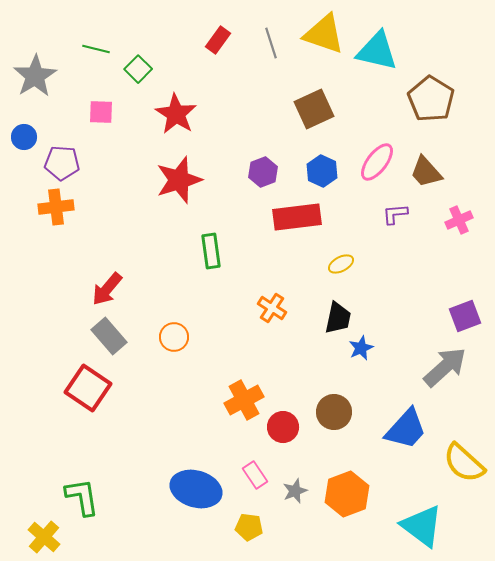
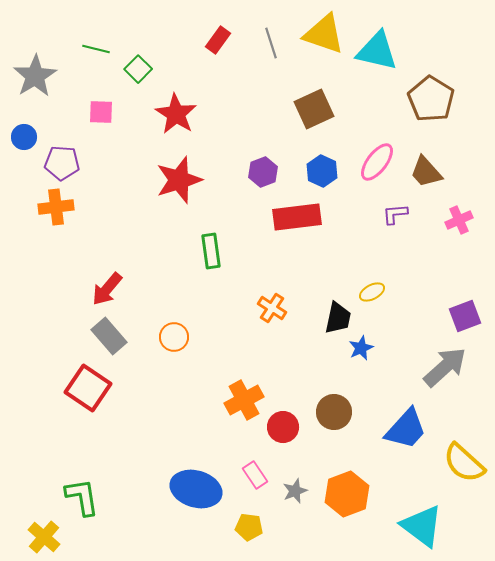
yellow ellipse at (341, 264): moved 31 px right, 28 px down
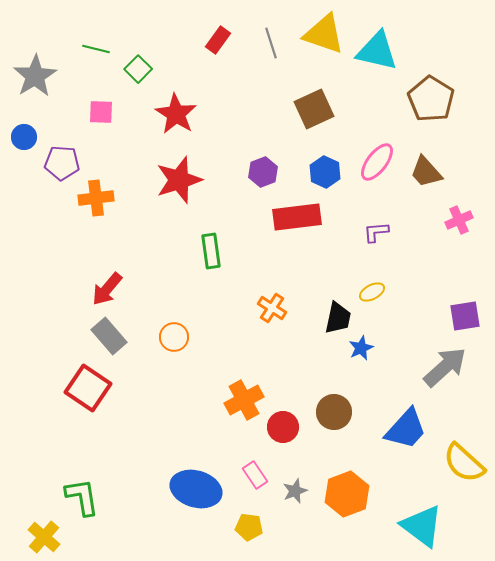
blue hexagon at (322, 171): moved 3 px right, 1 px down
orange cross at (56, 207): moved 40 px right, 9 px up
purple L-shape at (395, 214): moved 19 px left, 18 px down
purple square at (465, 316): rotated 12 degrees clockwise
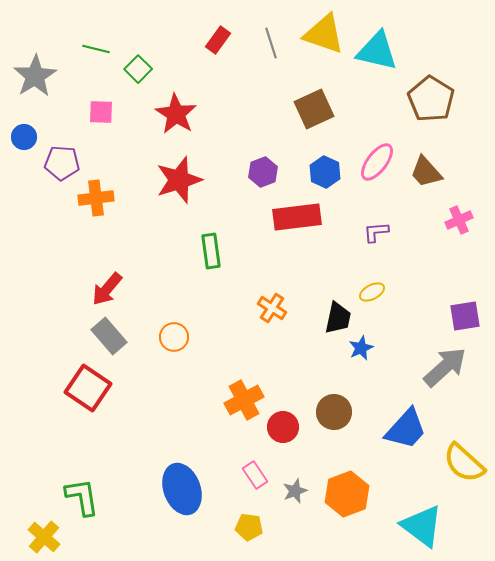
blue ellipse at (196, 489): moved 14 px left; rotated 54 degrees clockwise
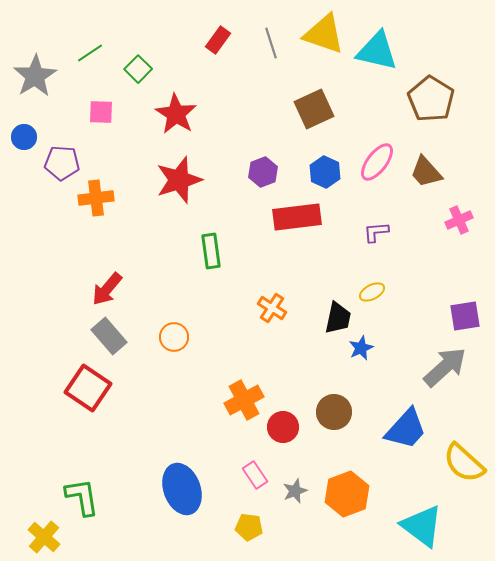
green line at (96, 49): moved 6 px left, 4 px down; rotated 48 degrees counterclockwise
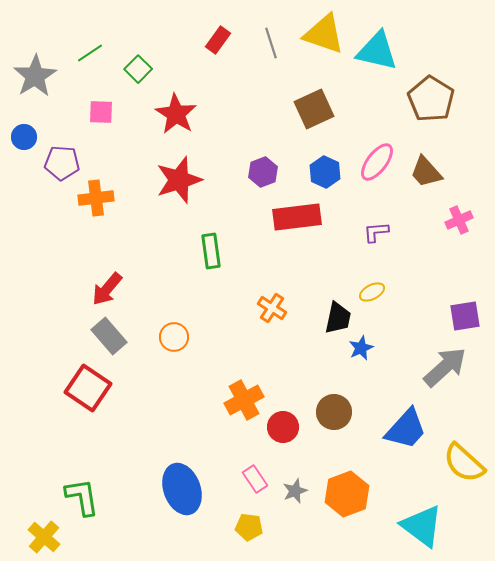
pink rectangle at (255, 475): moved 4 px down
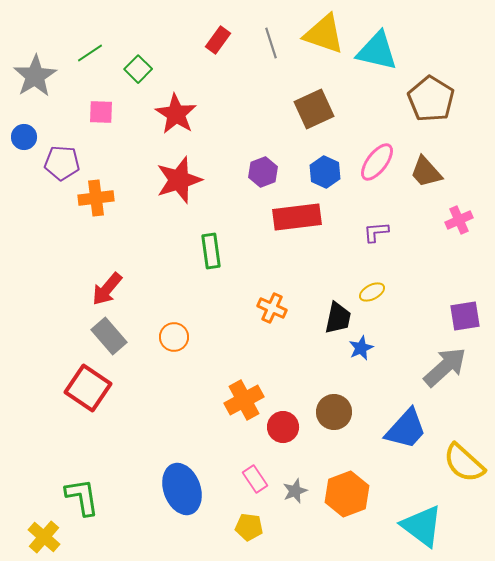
orange cross at (272, 308): rotated 8 degrees counterclockwise
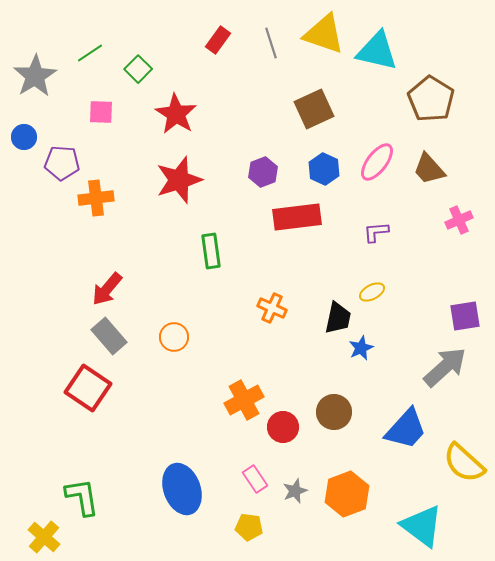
blue hexagon at (325, 172): moved 1 px left, 3 px up
brown trapezoid at (426, 172): moved 3 px right, 3 px up
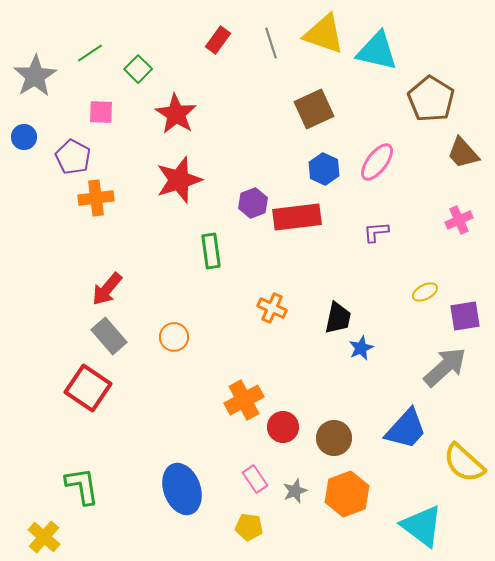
purple pentagon at (62, 163): moved 11 px right, 6 px up; rotated 24 degrees clockwise
brown trapezoid at (429, 169): moved 34 px right, 16 px up
purple hexagon at (263, 172): moved 10 px left, 31 px down
yellow ellipse at (372, 292): moved 53 px right
brown circle at (334, 412): moved 26 px down
green L-shape at (82, 497): moved 11 px up
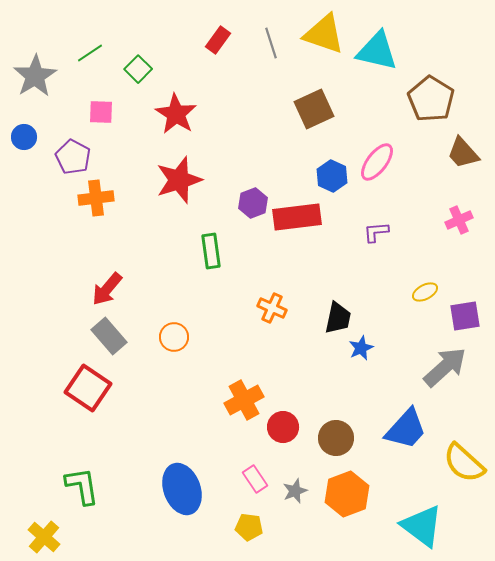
blue hexagon at (324, 169): moved 8 px right, 7 px down
brown circle at (334, 438): moved 2 px right
